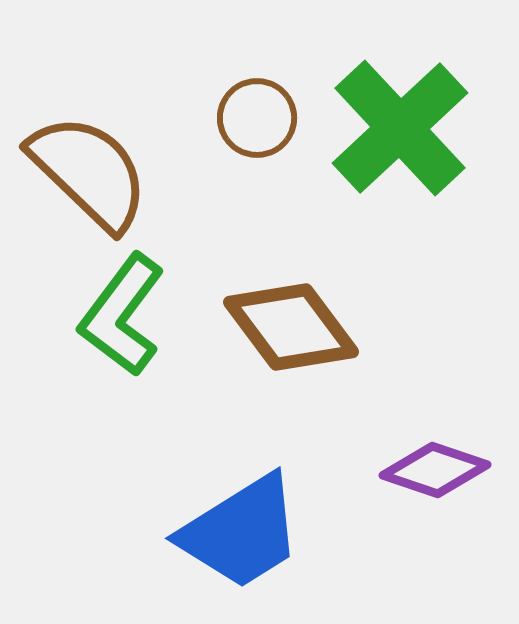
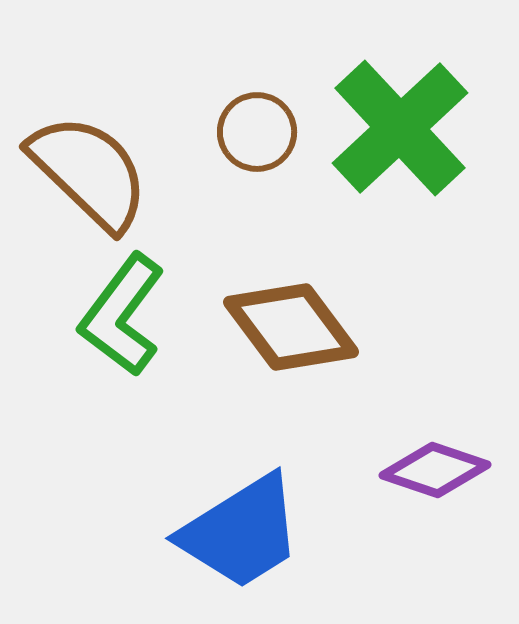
brown circle: moved 14 px down
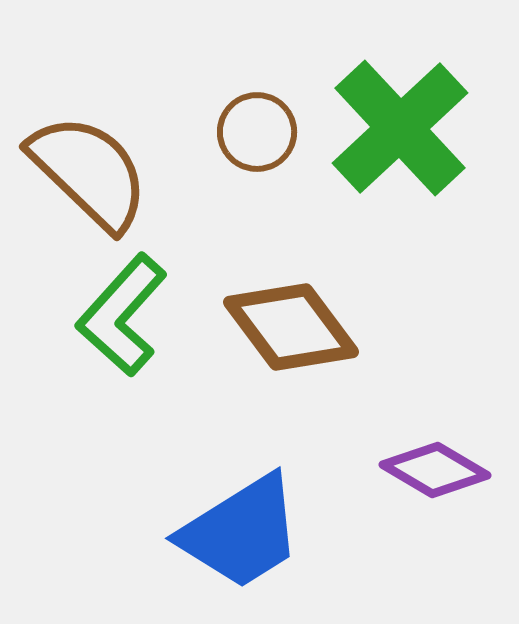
green L-shape: rotated 5 degrees clockwise
purple diamond: rotated 12 degrees clockwise
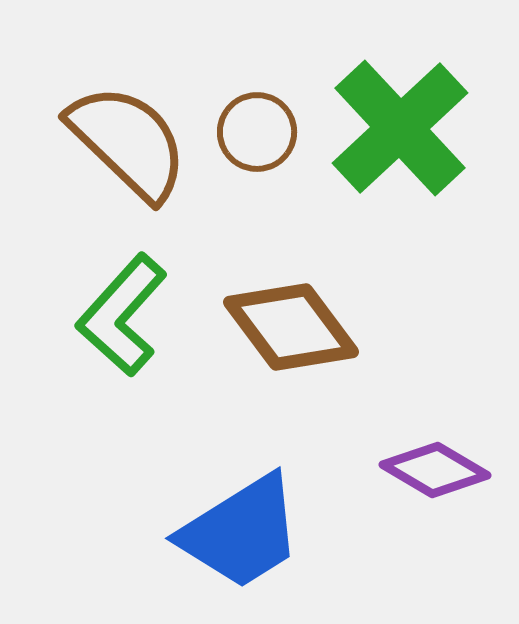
brown semicircle: moved 39 px right, 30 px up
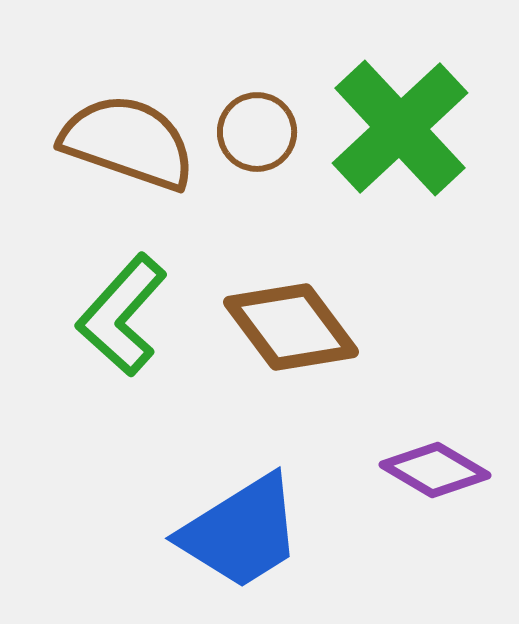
brown semicircle: rotated 25 degrees counterclockwise
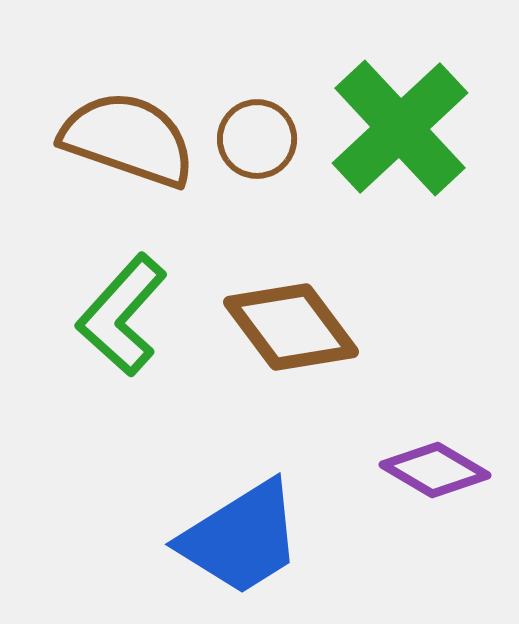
brown circle: moved 7 px down
brown semicircle: moved 3 px up
blue trapezoid: moved 6 px down
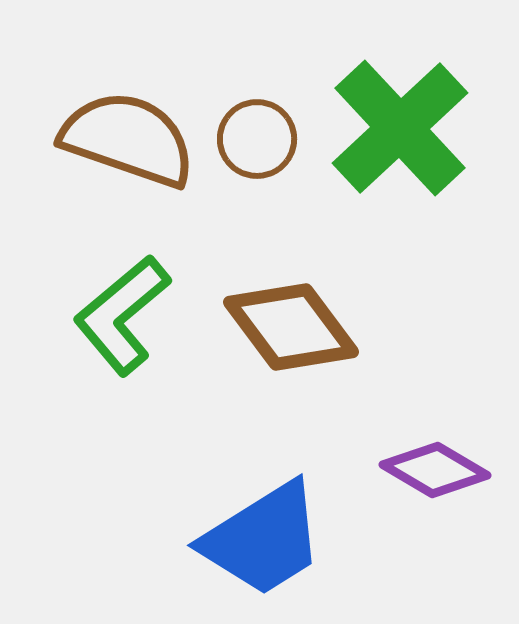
green L-shape: rotated 8 degrees clockwise
blue trapezoid: moved 22 px right, 1 px down
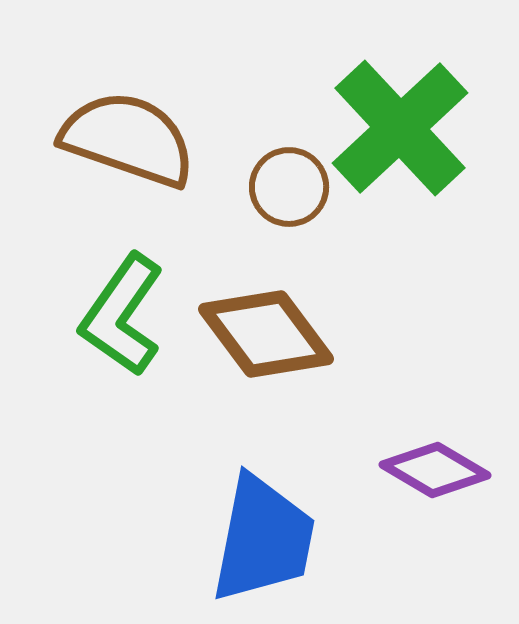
brown circle: moved 32 px right, 48 px down
green L-shape: rotated 15 degrees counterclockwise
brown diamond: moved 25 px left, 7 px down
blue trapezoid: rotated 47 degrees counterclockwise
